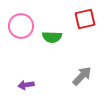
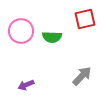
pink circle: moved 5 px down
purple arrow: rotated 14 degrees counterclockwise
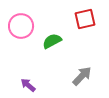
pink circle: moved 5 px up
green semicircle: moved 4 px down; rotated 150 degrees clockwise
purple arrow: moved 2 px right; rotated 63 degrees clockwise
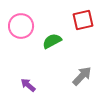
red square: moved 2 px left, 1 px down
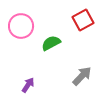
red square: rotated 15 degrees counterclockwise
green semicircle: moved 1 px left, 2 px down
purple arrow: rotated 84 degrees clockwise
